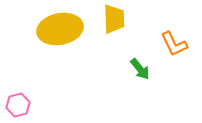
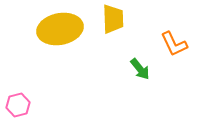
yellow trapezoid: moved 1 px left
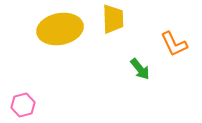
pink hexagon: moved 5 px right
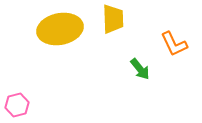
pink hexagon: moved 6 px left
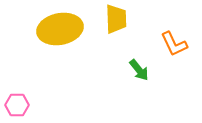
yellow trapezoid: moved 3 px right
green arrow: moved 1 px left, 1 px down
pink hexagon: rotated 15 degrees clockwise
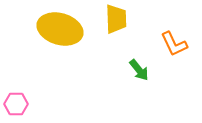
yellow ellipse: rotated 27 degrees clockwise
pink hexagon: moved 1 px left, 1 px up
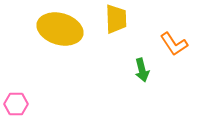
orange L-shape: rotated 8 degrees counterclockwise
green arrow: moved 3 px right; rotated 25 degrees clockwise
